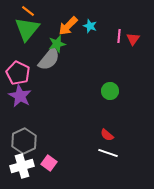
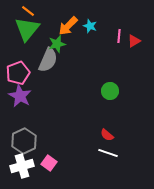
red triangle: moved 1 px right, 2 px down; rotated 24 degrees clockwise
gray semicircle: moved 1 px left, 1 px down; rotated 15 degrees counterclockwise
pink pentagon: rotated 25 degrees clockwise
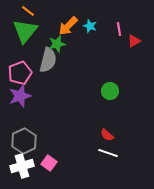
green triangle: moved 2 px left, 2 px down
pink line: moved 7 px up; rotated 16 degrees counterclockwise
gray semicircle: rotated 10 degrees counterclockwise
pink pentagon: moved 2 px right
purple star: rotated 25 degrees clockwise
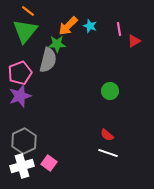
green star: rotated 12 degrees clockwise
